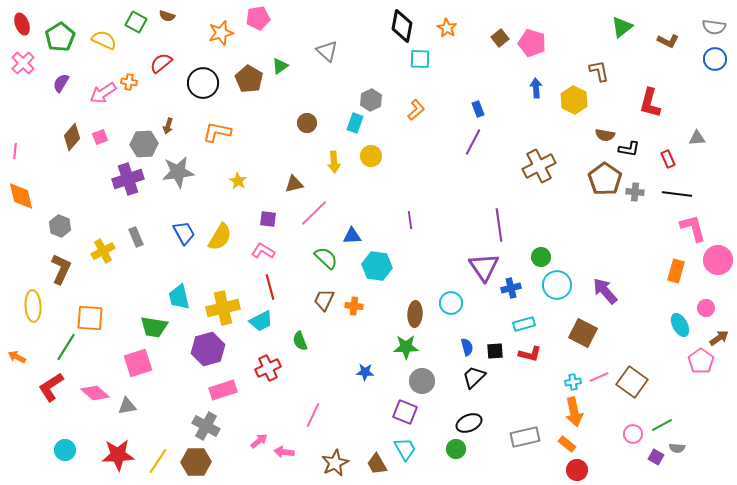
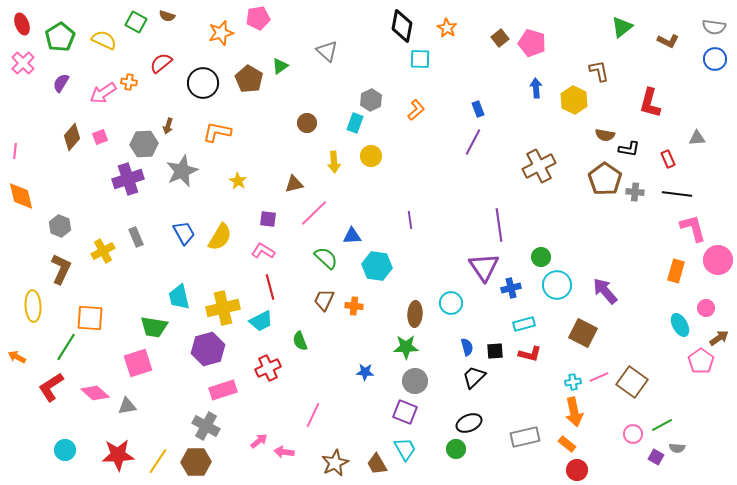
gray star at (178, 172): moved 4 px right, 1 px up; rotated 16 degrees counterclockwise
gray circle at (422, 381): moved 7 px left
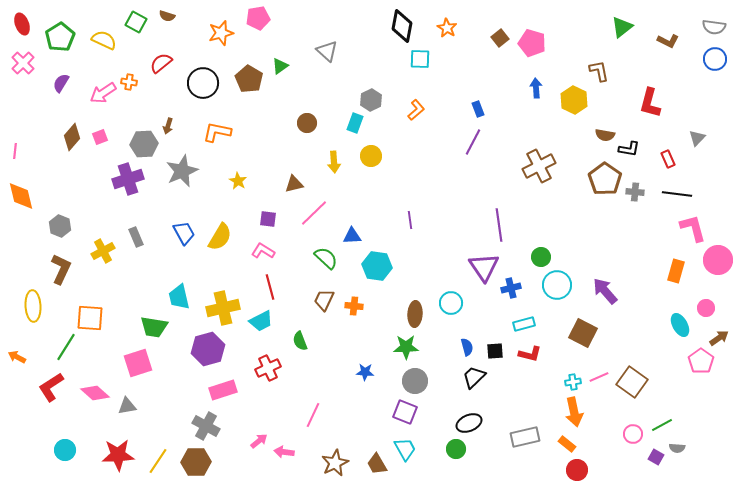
gray triangle at (697, 138): rotated 42 degrees counterclockwise
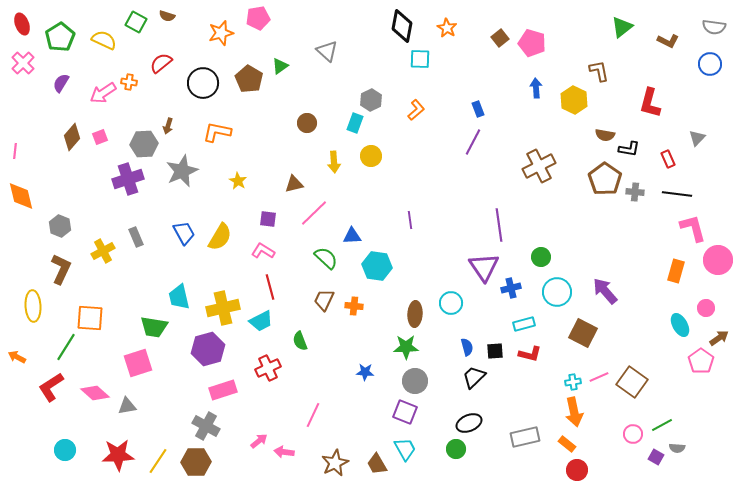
blue circle at (715, 59): moved 5 px left, 5 px down
cyan circle at (557, 285): moved 7 px down
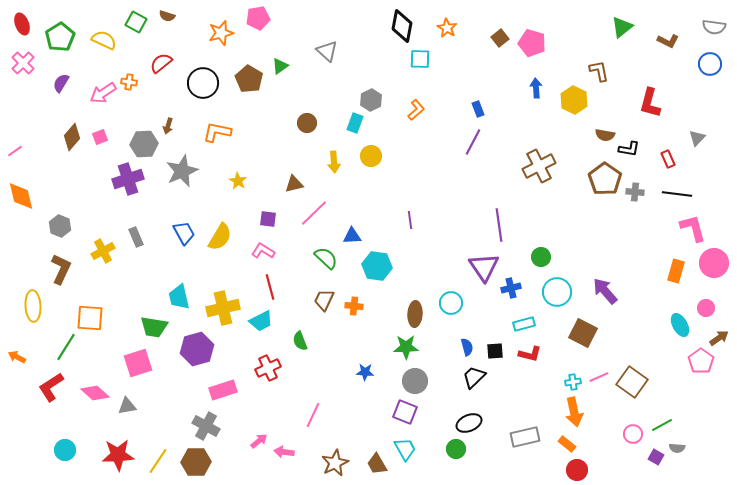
pink line at (15, 151): rotated 49 degrees clockwise
pink circle at (718, 260): moved 4 px left, 3 px down
purple hexagon at (208, 349): moved 11 px left
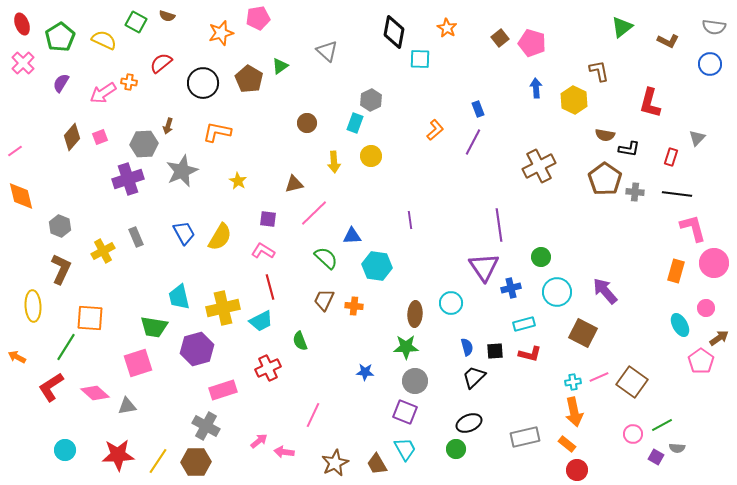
black diamond at (402, 26): moved 8 px left, 6 px down
orange L-shape at (416, 110): moved 19 px right, 20 px down
red rectangle at (668, 159): moved 3 px right, 2 px up; rotated 42 degrees clockwise
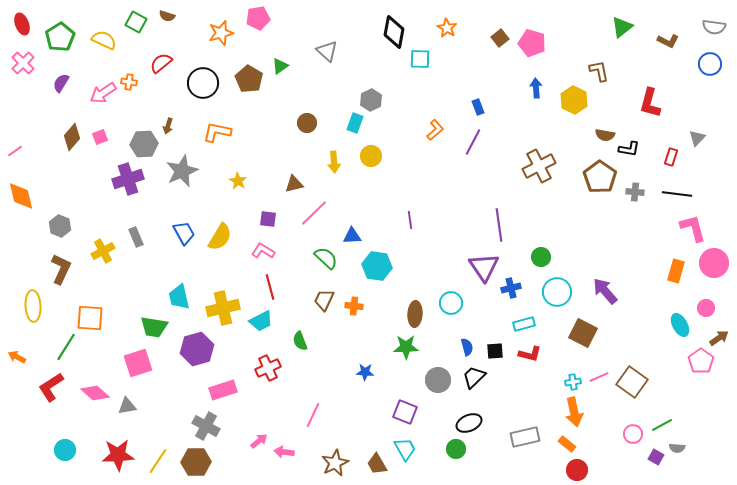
blue rectangle at (478, 109): moved 2 px up
brown pentagon at (605, 179): moved 5 px left, 2 px up
gray circle at (415, 381): moved 23 px right, 1 px up
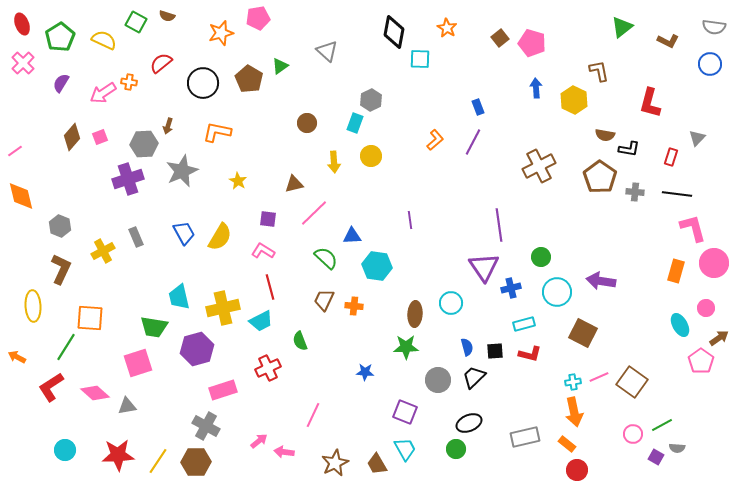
orange L-shape at (435, 130): moved 10 px down
purple arrow at (605, 291): moved 4 px left, 10 px up; rotated 40 degrees counterclockwise
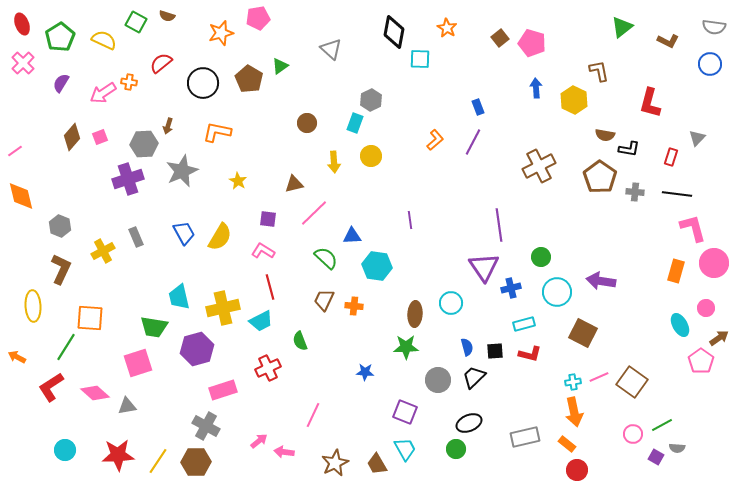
gray triangle at (327, 51): moved 4 px right, 2 px up
